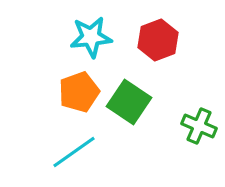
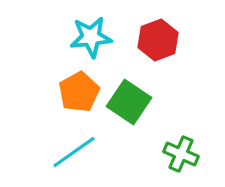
orange pentagon: rotated 9 degrees counterclockwise
green cross: moved 18 px left, 28 px down
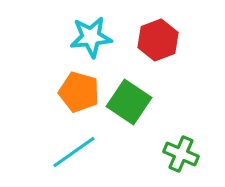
orange pentagon: rotated 27 degrees counterclockwise
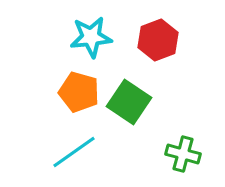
green cross: moved 2 px right; rotated 8 degrees counterclockwise
